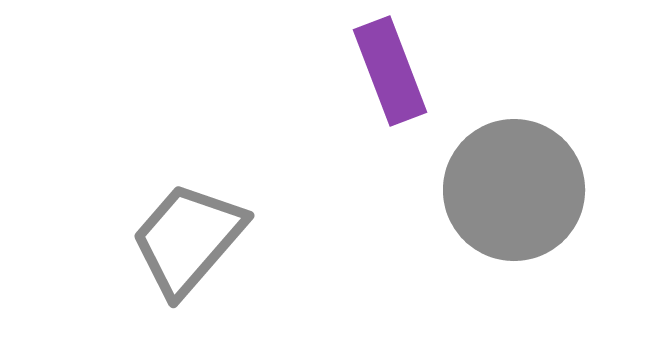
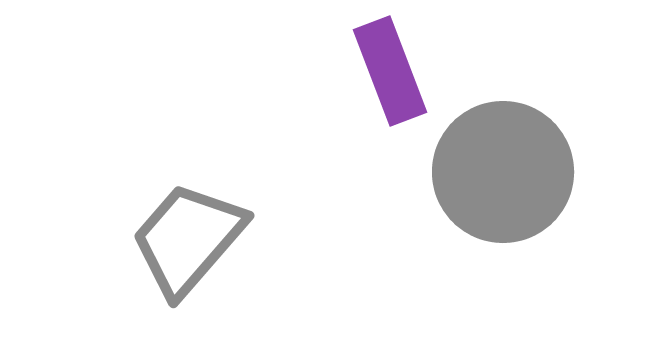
gray circle: moved 11 px left, 18 px up
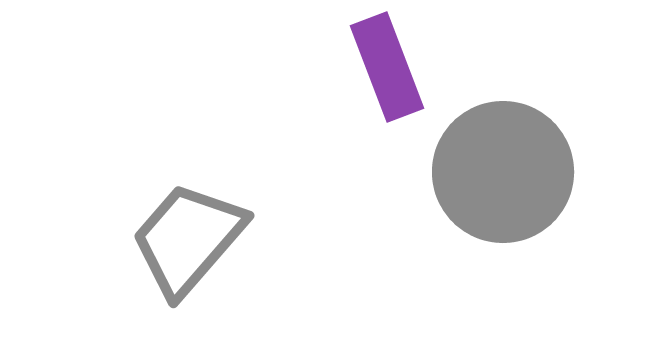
purple rectangle: moved 3 px left, 4 px up
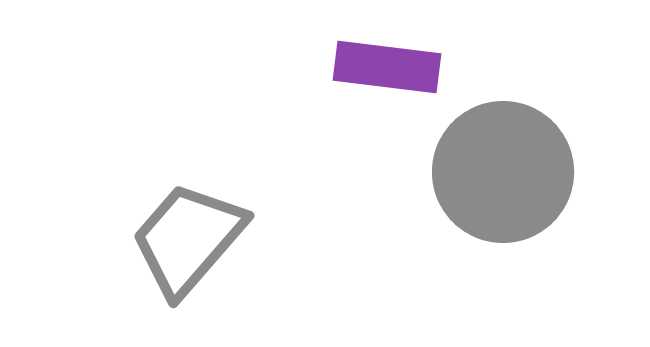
purple rectangle: rotated 62 degrees counterclockwise
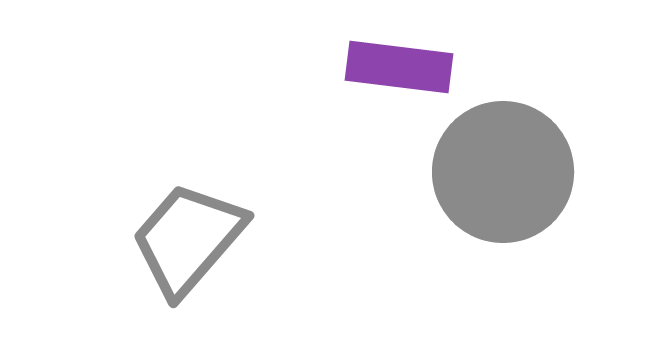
purple rectangle: moved 12 px right
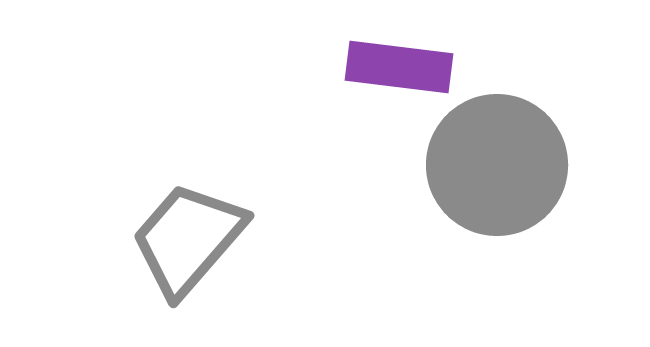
gray circle: moved 6 px left, 7 px up
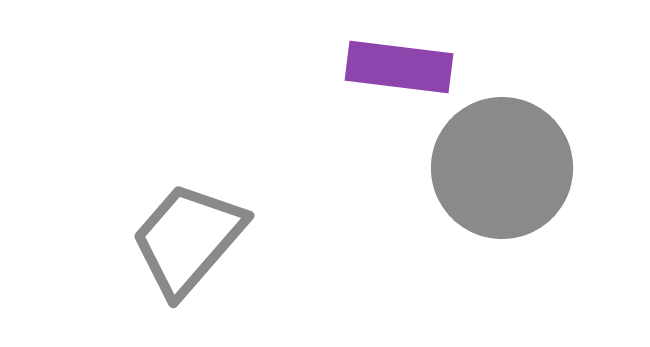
gray circle: moved 5 px right, 3 px down
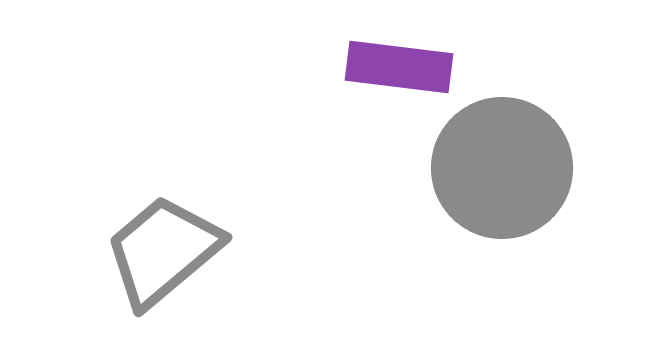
gray trapezoid: moved 25 px left, 12 px down; rotated 9 degrees clockwise
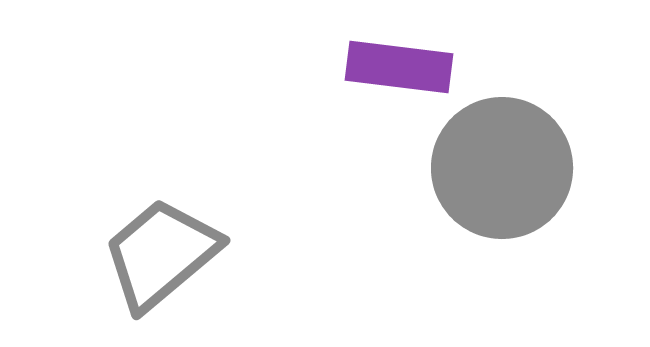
gray trapezoid: moved 2 px left, 3 px down
